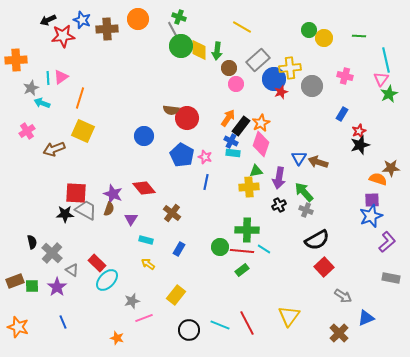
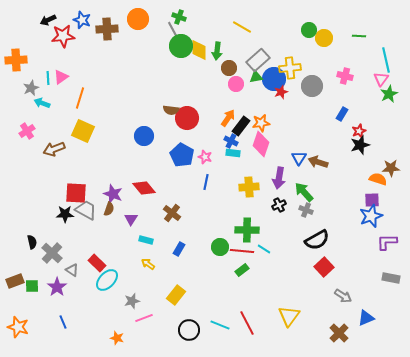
orange star at (261, 123): rotated 18 degrees clockwise
green triangle at (256, 171): moved 94 px up
purple L-shape at (387, 242): rotated 140 degrees counterclockwise
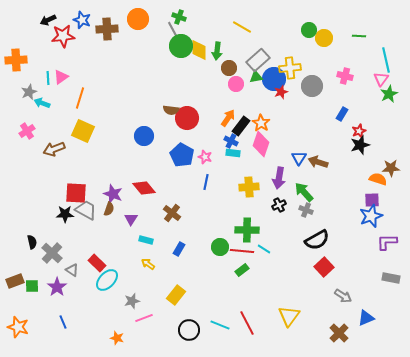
gray star at (31, 88): moved 2 px left, 4 px down
orange star at (261, 123): rotated 30 degrees counterclockwise
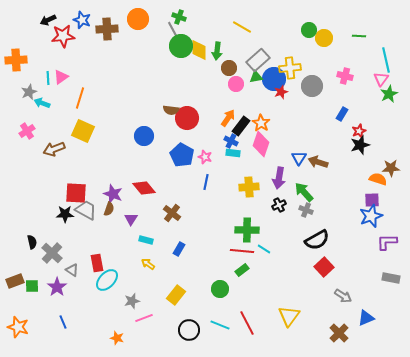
green circle at (220, 247): moved 42 px down
red rectangle at (97, 263): rotated 36 degrees clockwise
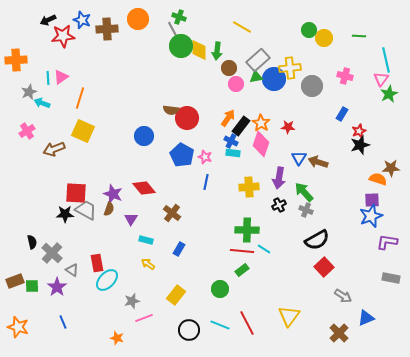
red star at (281, 92): moved 7 px right, 35 px down; rotated 24 degrees clockwise
purple L-shape at (387, 242): rotated 10 degrees clockwise
